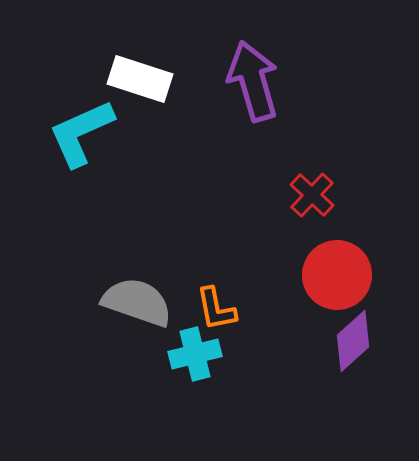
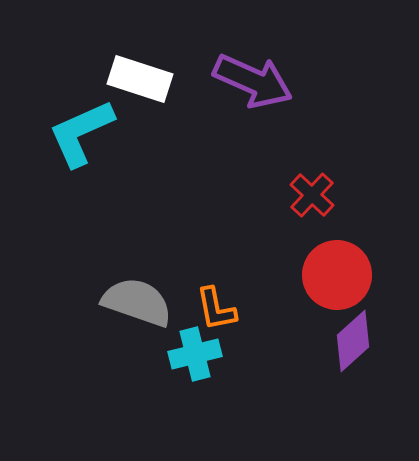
purple arrow: rotated 130 degrees clockwise
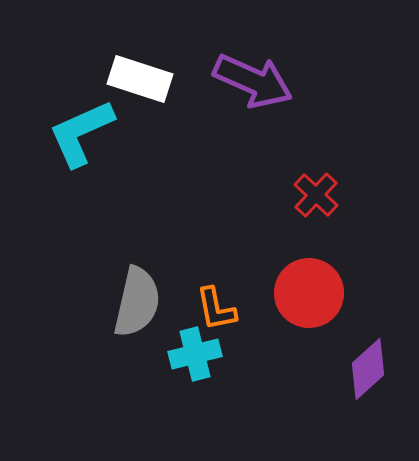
red cross: moved 4 px right
red circle: moved 28 px left, 18 px down
gray semicircle: rotated 84 degrees clockwise
purple diamond: moved 15 px right, 28 px down
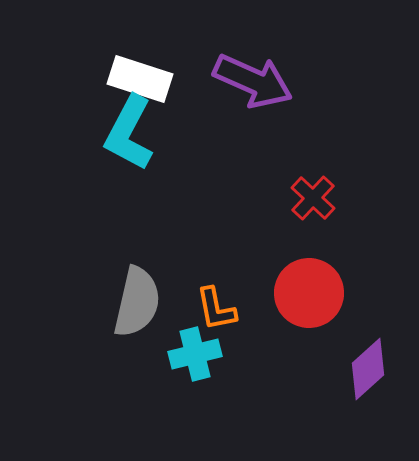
cyan L-shape: moved 48 px right; rotated 38 degrees counterclockwise
red cross: moved 3 px left, 3 px down
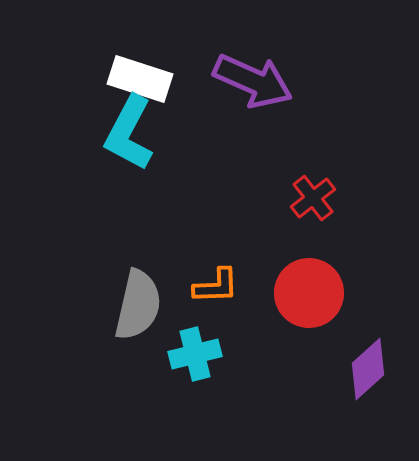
red cross: rotated 9 degrees clockwise
gray semicircle: moved 1 px right, 3 px down
orange L-shape: moved 23 px up; rotated 81 degrees counterclockwise
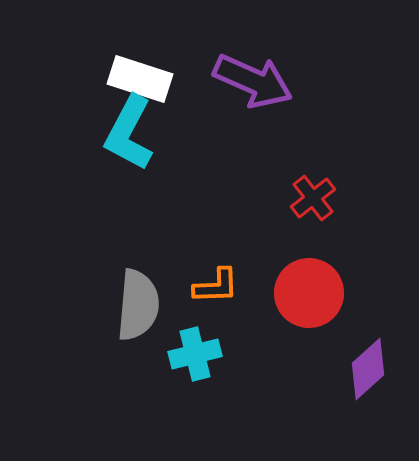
gray semicircle: rotated 8 degrees counterclockwise
